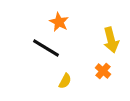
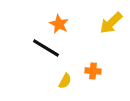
orange star: moved 2 px down
yellow arrow: moved 17 px up; rotated 60 degrees clockwise
orange cross: moved 10 px left; rotated 35 degrees counterclockwise
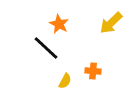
black line: rotated 12 degrees clockwise
